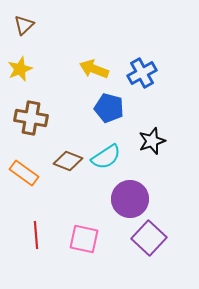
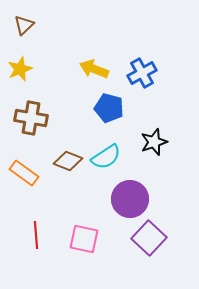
black star: moved 2 px right, 1 px down
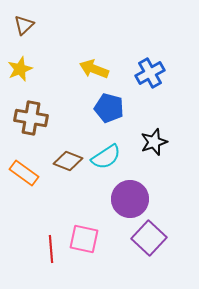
blue cross: moved 8 px right
red line: moved 15 px right, 14 px down
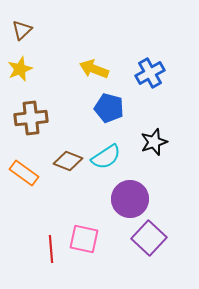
brown triangle: moved 2 px left, 5 px down
brown cross: rotated 16 degrees counterclockwise
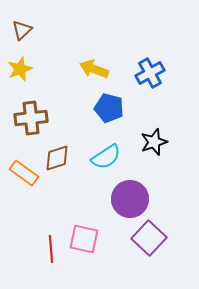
brown diamond: moved 11 px left, 3 px up; rotated 40 degrees counterclockwise
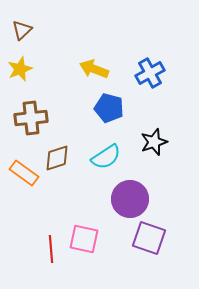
purple square: rotated 24 degrees counterclockwise
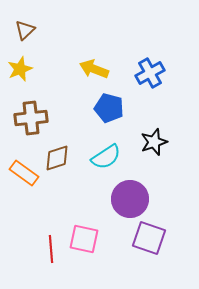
brown triangle: moved 3 px right
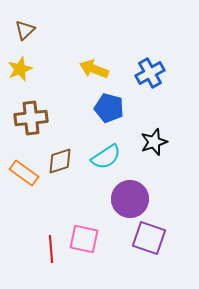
brown diamond: moved 3 px right, 3 px down
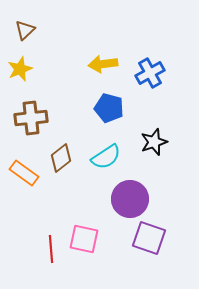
yellow arrow: moved 9 px right, 5 px up; rotated 28 degrees counterclockwise
brown diamond: moved 1 px right, 3 px up; rotated 20 degrees counterclockwise
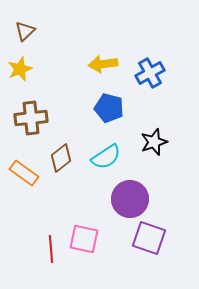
brown triangle: moved 1 px down
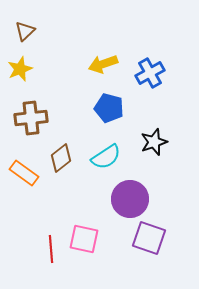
yellow arrow: rotated 12 degrees counterclockwise
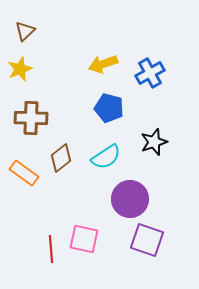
brown cross: rotated 8 degrees clockwise
purple square: moved 2 px left, 2 px down
